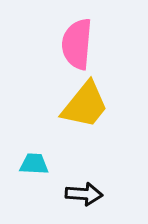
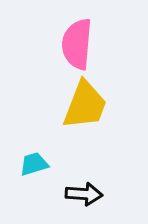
yellow trapezoid: rotated 18 degrees counterclockwise
cyan trapezoid: rotated 20 degrees counterclockwise
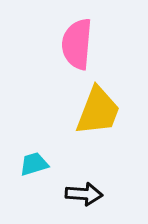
yellow trapezoid: moved 13 px right, 6 px down
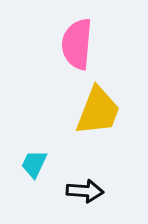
cyan trapezoid: rotated 48 degrees counterclockwise
black arrow: moved 1 px right, 3 px up
